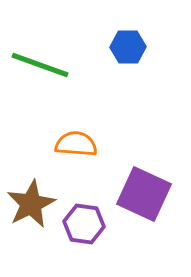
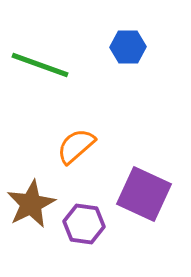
orange semicircle: moved 2 px down; rotated 45 degrees counterclockwise
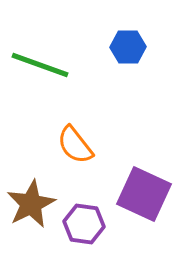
orange semicircle: moved 1 px left, 1 px up; rotated 87 degrees counterclockwise
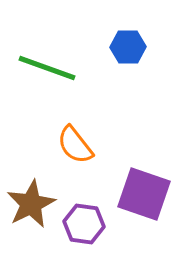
green line: moved 7 px right, 3 px down
purple square: rotated 6 degrees counterclockwise
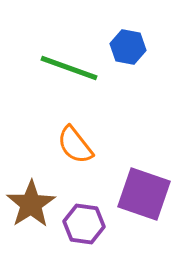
blue hexagon: rotated 12 degrees clockwise
green line: moved 22 px right
brown star: rotated 6 degrees counterclockwise
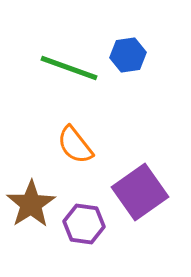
blue hexagon: moved 8 px down; rotated 20 degrees counterclockwise
purple square: moved 4 px left, 2 px up; rotated 36 degrees clockwise
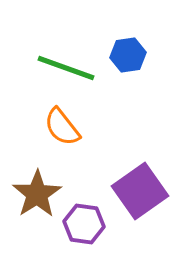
green line: moved 3 px left
orange semicircle: moved 13 px left, 18 px up
purple square: moved 1 px up
brown star: moved 6 px right, 10 px up
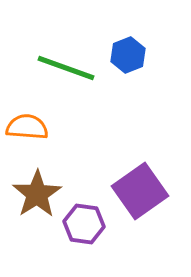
blue hexagon: rotated 12 degrees counterclockwise
orange semicircle: moved 35 px left; rotated 132 degrees clockwise
